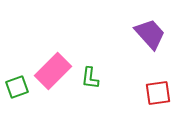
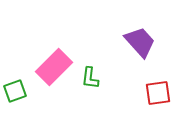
purple trapezoid: moved 10 px left, 8 px down
pink rectangle: moved 1 px right, 4 px up
green square: moved 2 px left, 4 px down
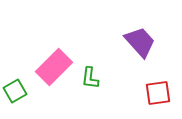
green square: rotated 10 degrees counterclockwise
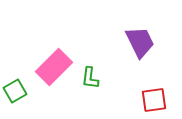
purple trapezoid: rotated 16 degrees clockwise
red square: moved 4 px left, 7 px down
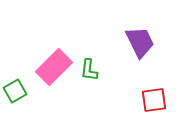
green L-shape: moved 1 px left, 8 px up
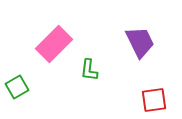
pink rectangle: moved 23 px up
green square: moved 2 px right, 4 px up
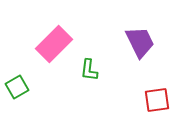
red square: moved 3 px right
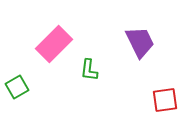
red square: moved 8 px right
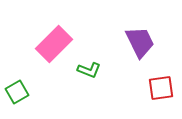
green L-shape: rotated 75 degrees counterclockwise
green square: moved 5 px down
red square: moved 4 px left, 12 px up
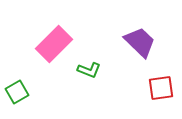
purple trapezoid: rotated 20 degrees counterclockwise
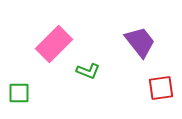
purple trapezoid: rotated 8 degrees clockwise
green L-shape: moved 1 px left, 1 px down
green square: moved 2 px right, 1 px down; rotated 30 degrees clockwise
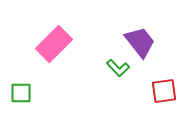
green L-shape: moved 30 px right, 3 px up; rotated 25 degrees clockwise
red square: moved 3 px right, 3 px down
green square: moved 2 px right
